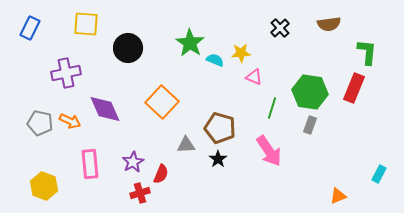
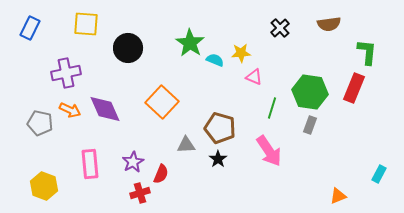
orange arrow: moved 11 px up
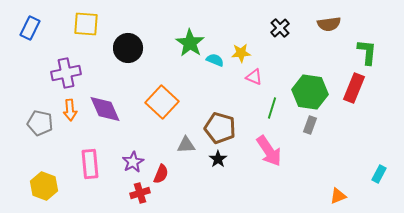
orange arrow: rotated 60 degrees clockwise
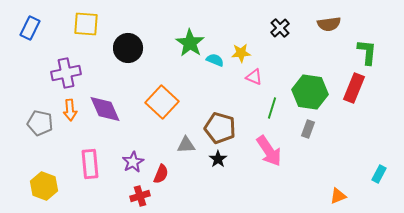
gray rectangle: moved 2 px left, 4 px down
red cross: moved 3 px down
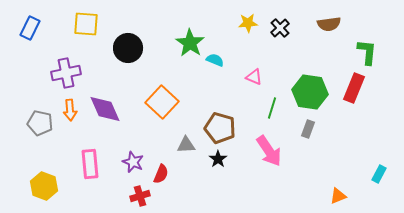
yellow star: moved 7 px right, 30 px up
purple star: rotated 20 degrees counterclockwise
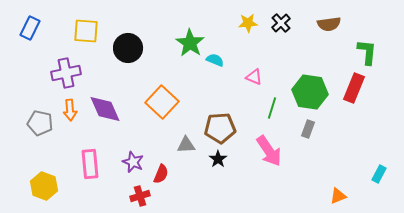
yellow square: moved 7 px down
black cross: moved 1 px right, 5 px up
brown pentagon: rotated 20 degrees counterclockwise
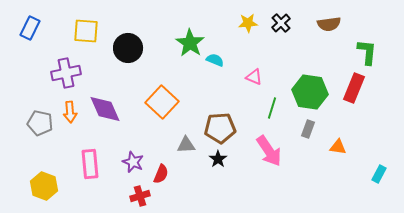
orange arrow: moved 2 px down
orange triangle: moved 49 px up; rotated 30 degrees clockwise
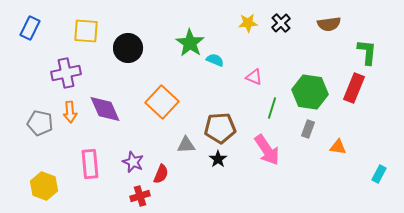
pink arrow: moved 2 px left, 1 px up
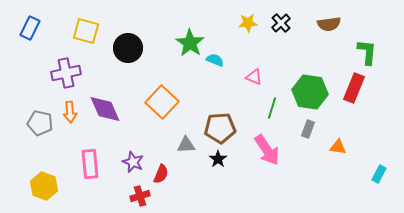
yellow square: rotated 12 degrees clockwise
